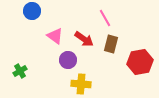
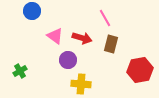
red arrow: moved 2 px left, 1 px up; rotated 18 degrees counterclockwise
red hexagon: moved 8 px down
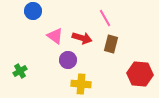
blue circle: moved 1 px right
red hexagon: moved 4 px down; rotated 15 degrees clockwise
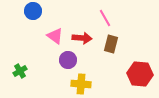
red arrow: rotated 12 degrees counterclockwise
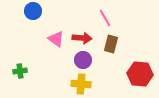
pink triangle: moved 1 px right, 3 px down
purple circle: moved 15 px right
green cross: rotated 24 degrees clockwise
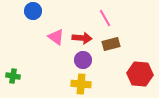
pink triangle: moved 2 px up
brown rectangle: rotated 60 degrees clockwise
green cross: moved 7 px left, 5 px down; rotated 16 degrees clockwise
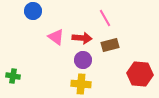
brown rectangle: moved 1 px left, 1 px down
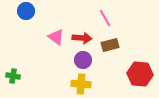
blue circle: moved 7 px left
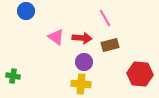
purple circle: moved 1 px right, 2 px down
